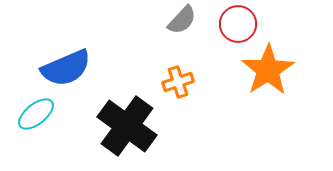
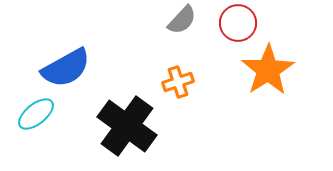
red circle: moved 1 px up
blue semicircle: rotated 6 degrees counterclockwise
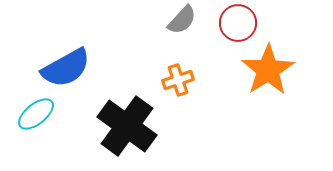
orange cross: moved 2 px up
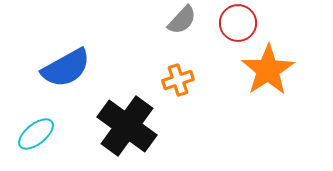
cyan ellipse: moved 20 px down
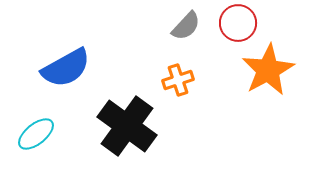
gray semicircle: moved 4 px right, 6 px down
orange star: rotated 4 degrees clockwise
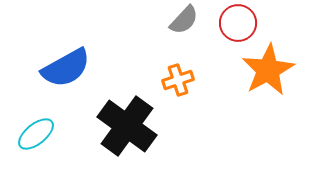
gray semicircle: moved 2 px left, 6 px up
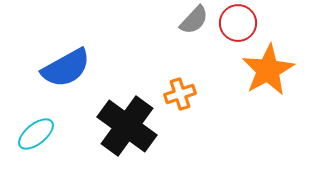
gray semicircle: moved 10 px right
orange cross: moved 2 px right, 14 px down
